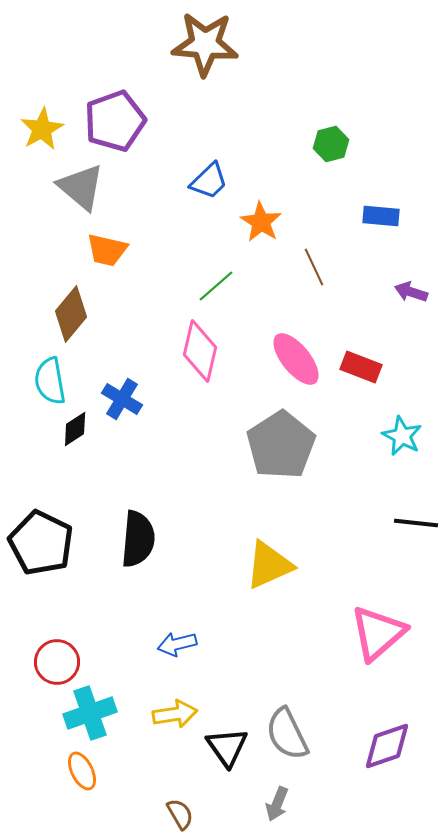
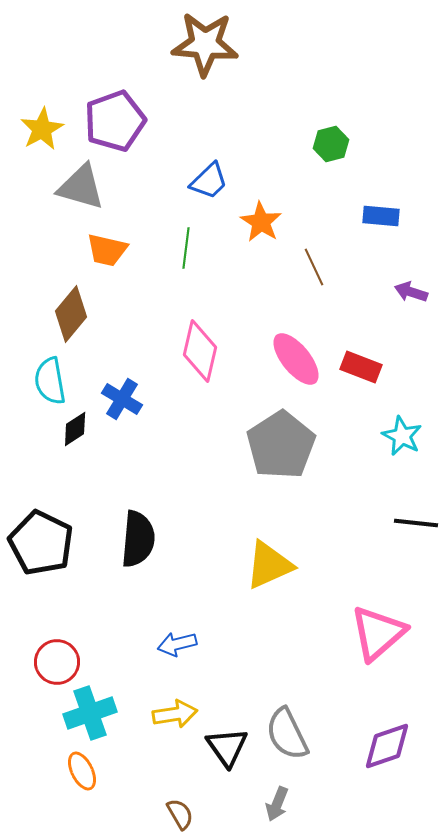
gray triangle: rotated 24 degrees counterclockwise
green line: moved 30 px left, 38 px up; rotated 42 degrees counterclockwise
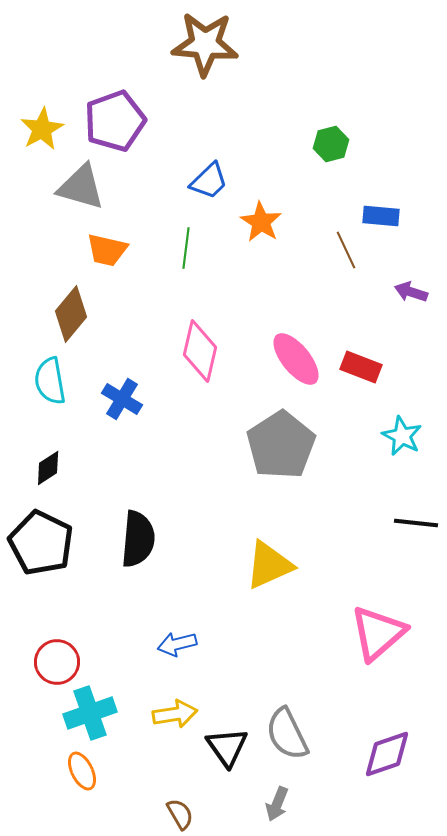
brown line: moved 32 px right, 17 px up
black diamond: moved 27 px left, 39 px down
purple diamond: moved 8 px down
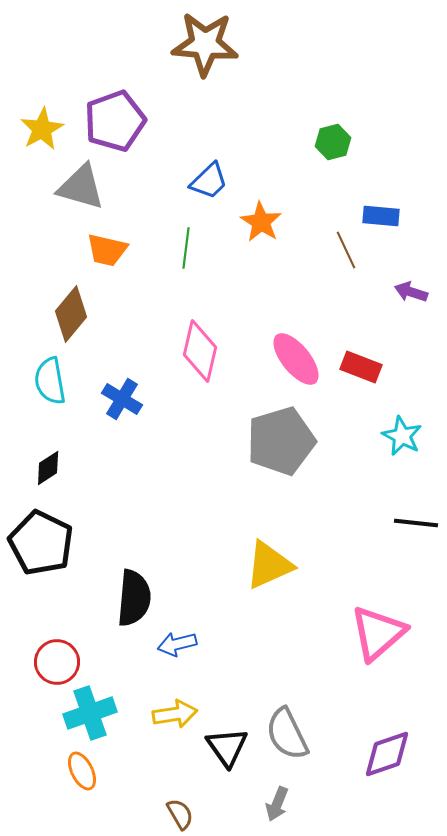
green hexagon: moved 2 px right, 2 px up
gray pentagon: moved 4 px up; rotated 16 degrees clockwise
black semicircle: moved 4 px left, 59 px down
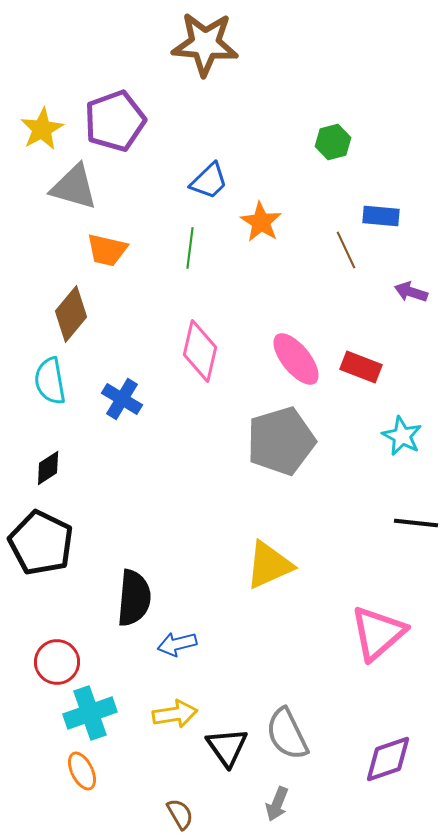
gray triangle: moved 7 px left
green line: moved 4 px right
purple diamond: moved 1 px right, 5 px down
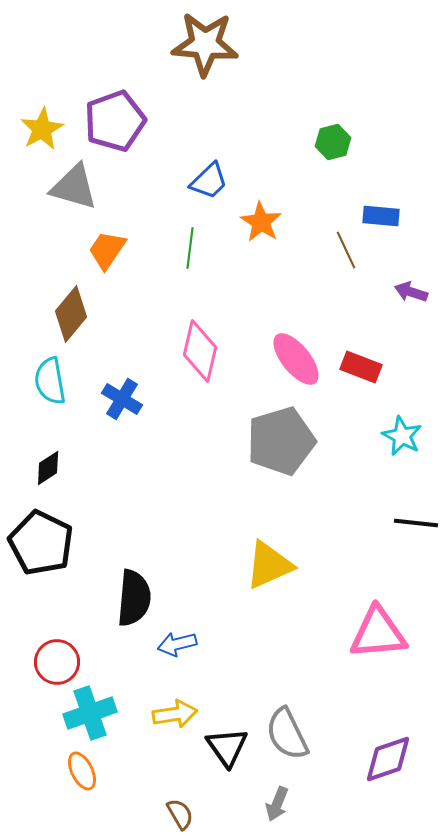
orange trapezoid: rotated 111 degrees clockwise
pink triangle: rotated 36 degrees clockwise
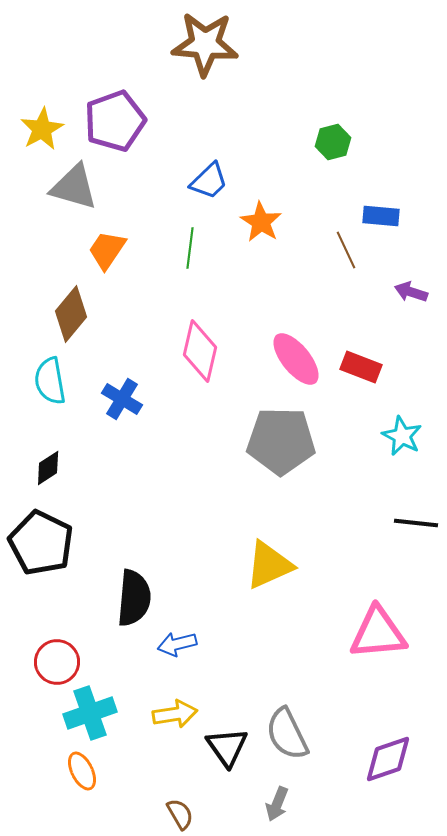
gray pentagon: rotated 18 degrees clockwise
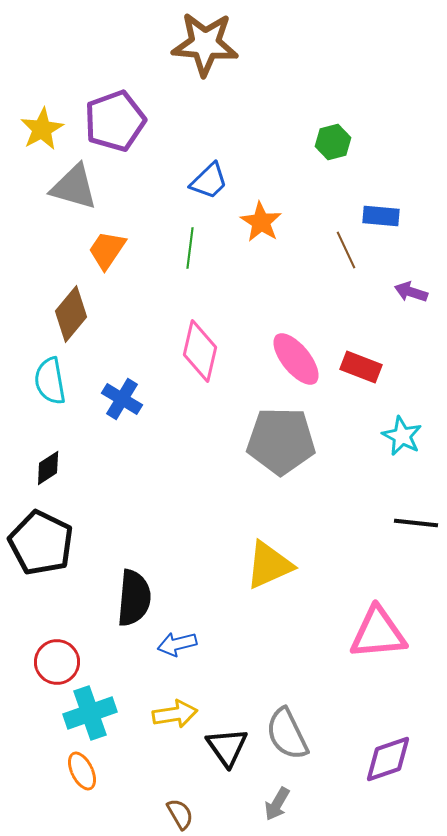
gray arrow: rotated 8 degrees clockwise
